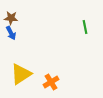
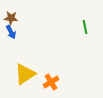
blue arrow: moved 1 px up
yellow triangle: moved 4 px right
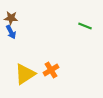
green line: moved 1 px up; rotated 56 degrees counterclockwise
orange cross: moved 12 px up
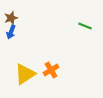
brown star: rotated 24 degrees counterclockwise
blue arrow: rotated 48 degrees clockwise
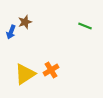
brown star: moved 14 px right, 4 px down
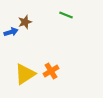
green line: moved 19 px left, 11 px up
blue arrow: rotated 128 degrees counterclockwise
orange cross: moved 1 px down
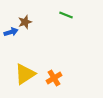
orange cross: moved 3 px right, 7 px down
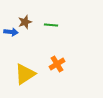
green line: moved 15 px left, 10 px down; rotated 16 degrees counterclockwise
blue arrow: rotated 24 degrees clockwise
orange cross: moved 3 px right, 14 px up
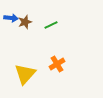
green line: rotated 32 degrees counterclockwise
blue arrow: moved 14 px up
yellow triangle: rotated 15 degrees counterclockwise
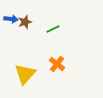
blue arrow: moved 1 px down
green line: moved 2 px right, 4 px down
orange cross: rotated 21 degrees counterclockwise
